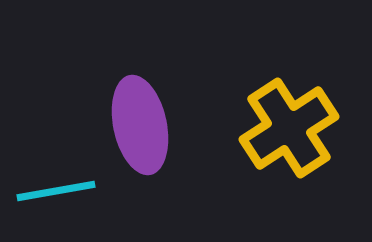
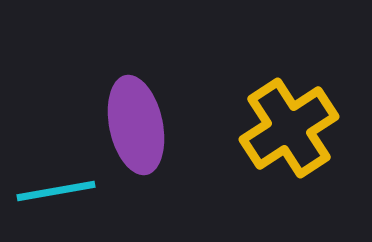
purple ellipse: moved 4 px left
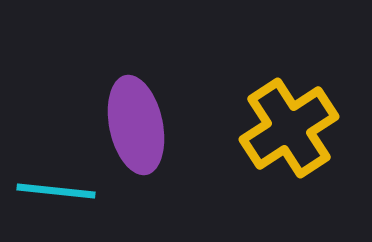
cyan line: rotated 16 degrees clockwise
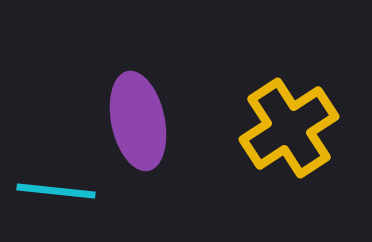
purple ellipse: moved 2 px right, 4 px up
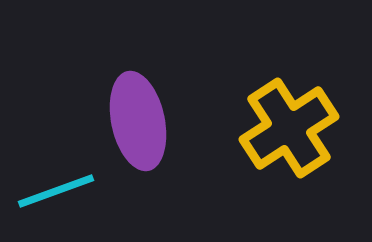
cyan line: rotated 26 degrees counterclockwise
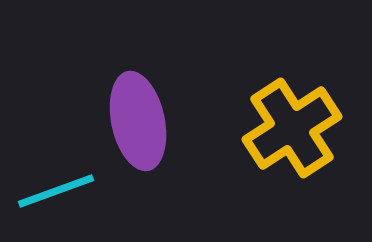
yellow cross: moved 3 px right
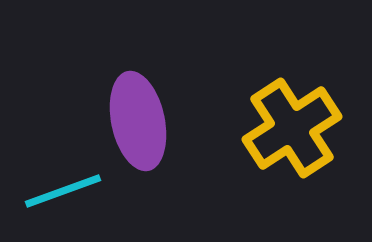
cyan line: moved 7 px right
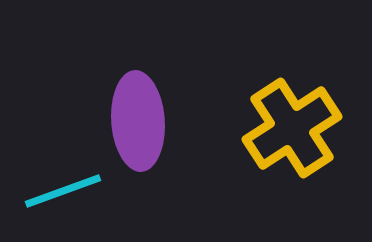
purple ellipse: rotated 8 degrees clockwise
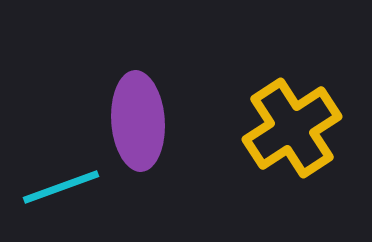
cyan line: moved 2 px left, 4 px up
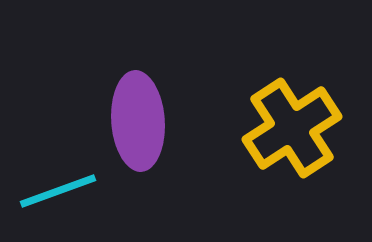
cyan line: moved 3 px left, 4 px down
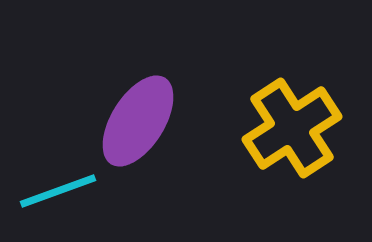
purple ellipse: rotated 36 degrees clockwise
